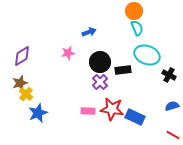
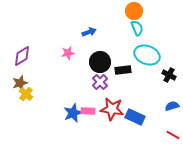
blue star: moved 35 px right
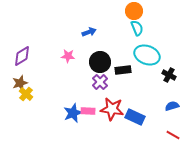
pink star: moved 3 px down; rotated 16 degrees clockwise
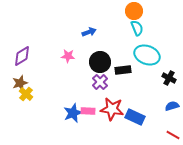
black cross: moved 3 px down
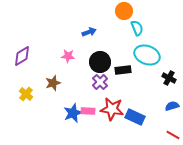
orange circle: moved 10 px left
brown star: moved 33 px right
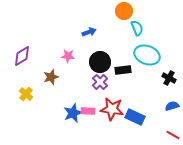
brown star: moved 2 px left, 6 px up
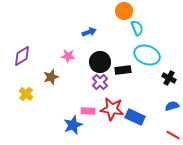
blue star: moved 12 px down
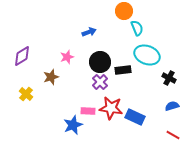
pink star: moved 1 px left, 1 px down; rotated 24 degrees counterclockwise
red star: moved 1 px left, 1 px up
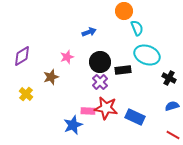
red star: moved 5 px left
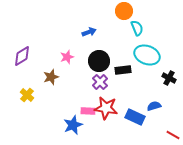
black circle: moved 1 px left, 1 px up
yellow cross: moved 1 px right, 1 px down
blue semicircle: moved 18 px left
